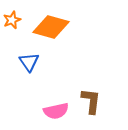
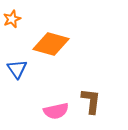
orange star: moved 1 px up
orange diamond: moved 17 px down
blue triangle: moved 12 px left, 7 px down
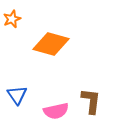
blue triangle: moved 26 px down
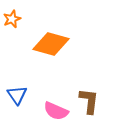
brown L-shape: moved 2 px left
pink semicircle: rotated 35 degrees clockwise
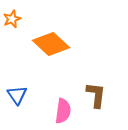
orange diamond: rotated 27 degrees clockwise
brown L-shape: moved 7 px right, 6 px up
pink semicircle: moved 7 px right; rotated 105 degrees counterclockwise
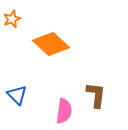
blue triangle: rotated 10 degrees counterclockwise
pink semicircle: moved 1 px right
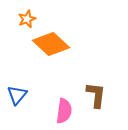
orange star: moved 15 px right
blue triangle: rotated 25 degrees clockwise
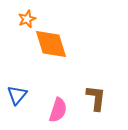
orange diamond: rotated 30 degrees clockwise
brown L-shape: moved 3 px down
pink semicircle: moved 6 px left, 1 px up; rotated 10 degrees clockwise
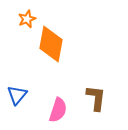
orange diamond: rotated 27 degrees clockwise
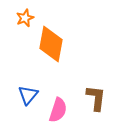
orange star: moved 2 px left, 1 px up
blue triangle: moved 11 px right
